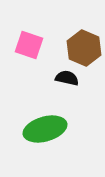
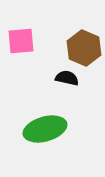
pink square: moved 8 px left, 4 px up; rotated 24 degrees counterclockwise
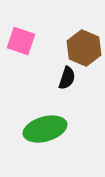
pink square: rotated 24 degrees clockwise
black semicircle: rotated 95 degrees clockwise
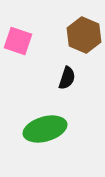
pink square: moved 3 px left
brown hexagon: moved 13 px up
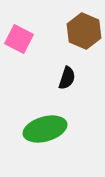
brown hexagon: moved 4 px up
pink square: moved 1 px right, 2 px up; rotated 8 degrees clockwise
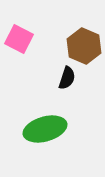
brown hexagon: moved 15 px down
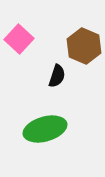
pink square: rotated 16 degrees clockwise
black semicircle: moved 10 px left, 2 px up
